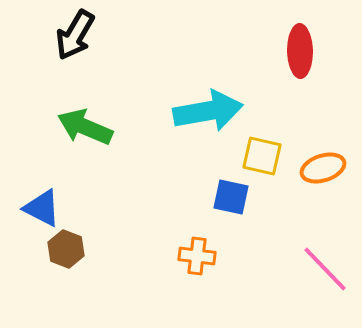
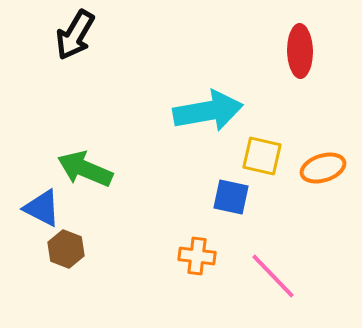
green arrow: moved 42 px down
pink line: moved 52 px left, 7 px down
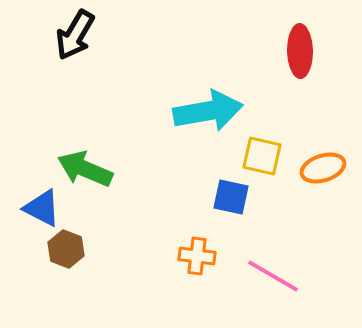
pink line: rotated 16 degrees counterclockwise
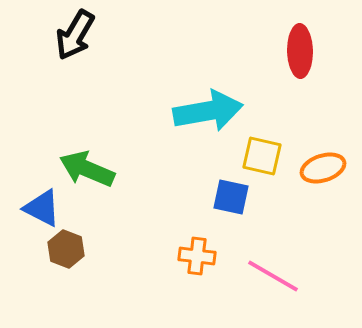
green arrow: moved 2 px right
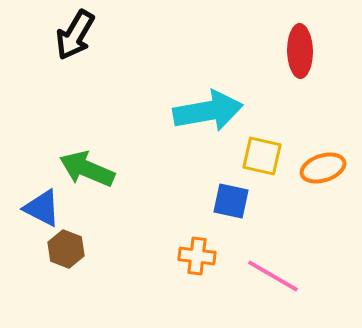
blue square: moved 4 px down
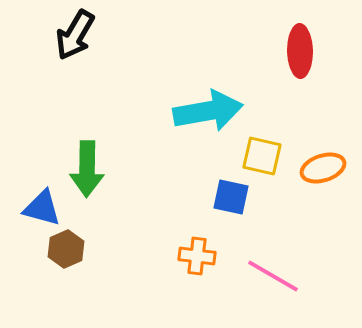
green arrow: rotated 112 degrees counterclockwise
blue square: moved 4 px up
blue triangle: rotated 12 degrees counterclockwise
brown hexagon: rotated 15 degrees clockwise
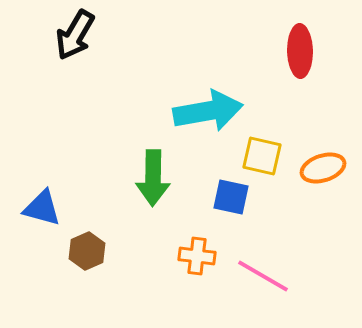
green arrow: moved 66 px right, 9 px down
brown hexagon: moved 21 px right, 2 px down
pink line: moved 10 px left
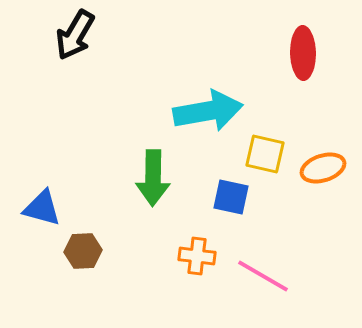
red ellipse: moved 3 px right, 2 px down
yellow square: moved 3 px right, 2 px up
brown hexagon: moved 4 px left; rotated 21 degrees clockwise
